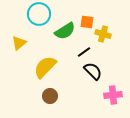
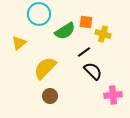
orange square: moved 1 px left
yellow semicircle: moved 1 px down
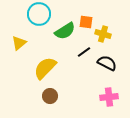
black semicircle: moved 14 px right, 8 px up; rotated 18 degrees counterclockwise
pink cross: moved 4 px left, 2 px down
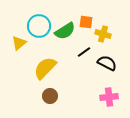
cyan circle: moved 12 px down
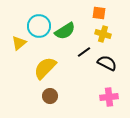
orange square: moved 13 px right, 9 px up
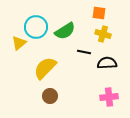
cyan circle: moved 3 px left, 1 px down
black line: rotated 48 degrees clockwise
black semicircle: rotated 30 degrees counterclockwise
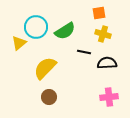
orange square: rotated 16 degrees counterclockwise
brown circle: moved 1 px left, 1 px down
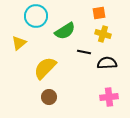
cyan circle: moved 11 px up
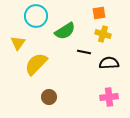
yellow triangle: moved 1 px left; rotated 14 degrees counterclockwise
black semicircle: moved 2 px right
yellow semicircle: moved 9 px left, 4 px up
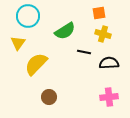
cyan circle: moved 8 px left
